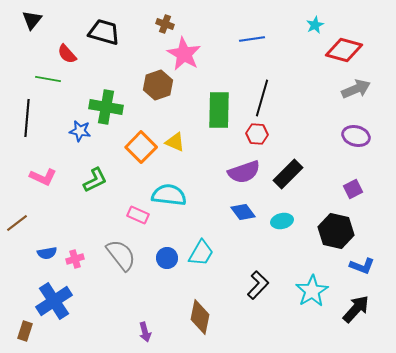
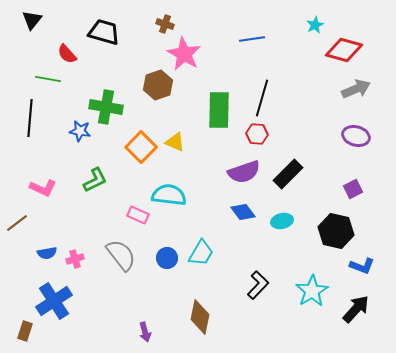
black line at (27, 118): moved 3 px right
pink L-shape at (43, 177): moved 11 px down
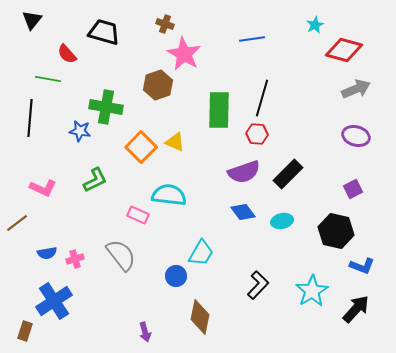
blue circle at (167, 258): moved 9 px right, 18 px down
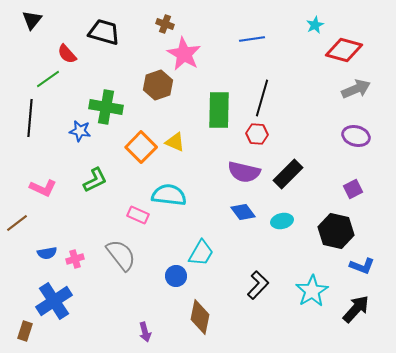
green line at (48, 79): rotated 45 degrees counterclockwise
purple semicircle at (244, 172): rotated 32 degrees clockwise
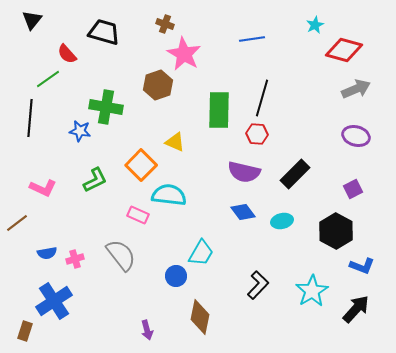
orange square at (141, 147): moved 18 px down
black rectangle at (288, 174): moved 7 px right
black hexagon at (336, 231): rotated 16 degrees clockwise
purple arrow at (145, 332): moved 2 px right, 2 px up
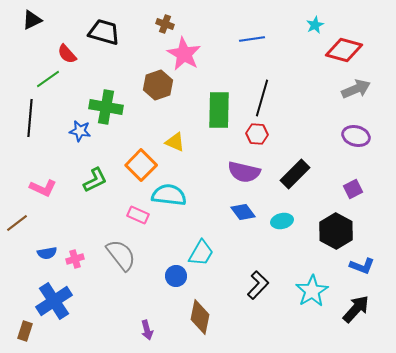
black triangle at (32, 20): rotated 25 degrees clockwise
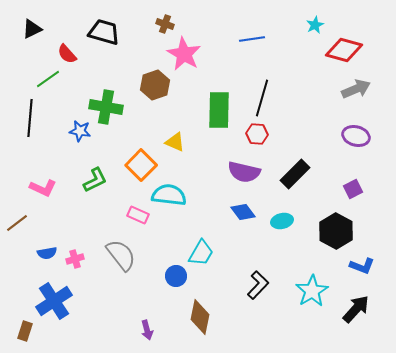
black triangle at (32, 20): moved 9 px down
brown hexagon at (158, 85): moved 3 px left
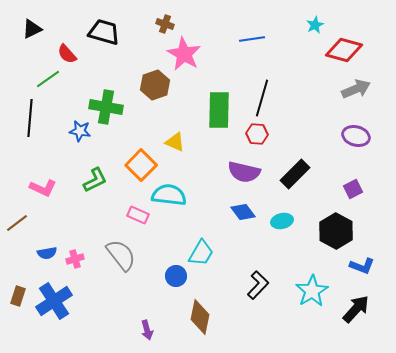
brown rectangle at (25, 331): moved 7 px left, 35 px up
